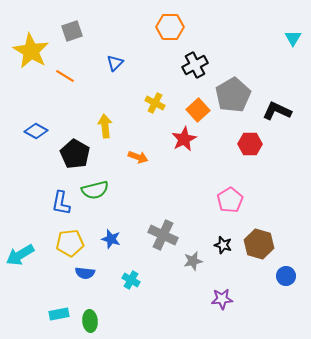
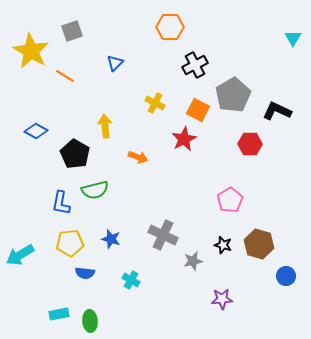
orange square: rotated 20 degrees counterclockwise
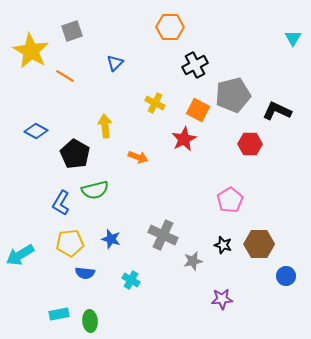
gray pentagon: rotated 16 degrees clockwise
blue L-shape: rotated 20 degrees clockwise
brown hexagon: rotated 16 degrees counterclockwise
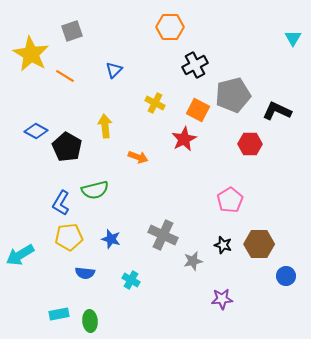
yellow star: moved 3 px down
blue triangle: moved 1 px left, 7 px down
black pentagon: moved 8 px left, 7 px up
yellow pentagon: moved 1 px left, 6 px up
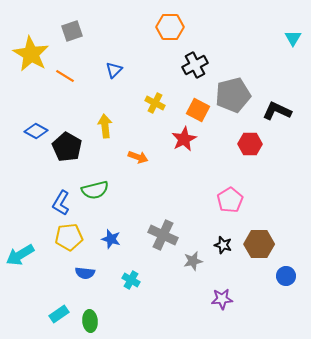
cyan rectangle: rotated 24 degrees counterclockwise
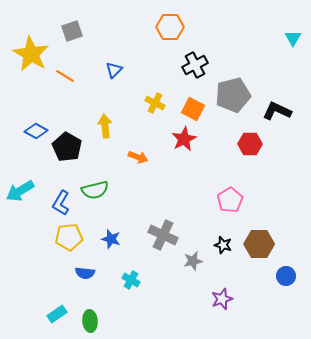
orange square: moved 5 px left, 1 px up
cyan arrow: moved 64 px up
purple star: rotated 15 degrees counterclockwise
cyan rectangle: moved 2 px left
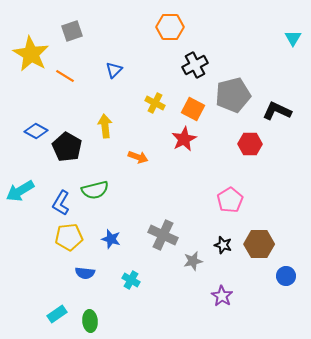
purple star: moved 3 px up; rotated 20 degrees counterclockwise
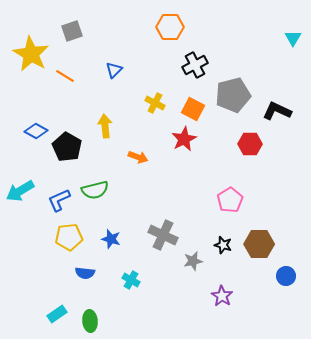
blue L-shape: moved 2 px left, 3 px up; rotated 35 degrees clockwise
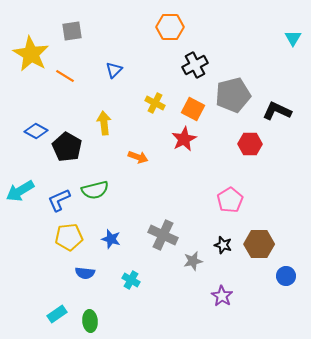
gray square: rotated 10 degrees clockwise
yellow arrow: moved 1 px left, 3 px up
